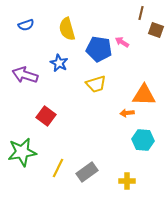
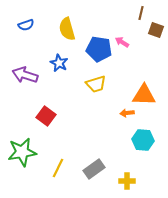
gray rectangle: moved 7 px right, 3 px up
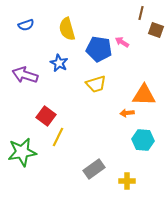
yellow line: moved 31 px up
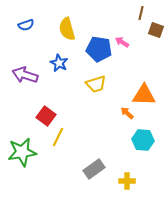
orange arrow: rotated 48 degrees clockwise
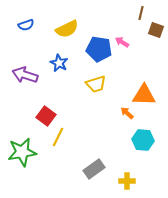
yellow semicircle: rotated 100 degrees counterclockwise
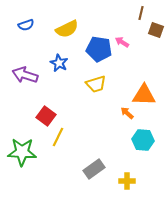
green star: rotated 12 degrees clockwise
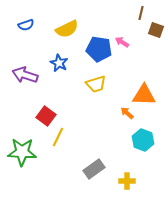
cyan hexagon: rotated 15 degrees clockwise
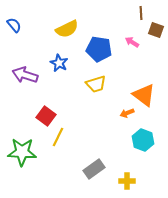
brown line: rotated 16 degrees counterclockwise
blue semicircle: moved 12 px left; rotated 112 degrees counterclockwise
pink arrow: moved 10 px right
orange triangle: rotated 35 degrees clockwise
orange arrow: rotated 64 degrees counterclockwise
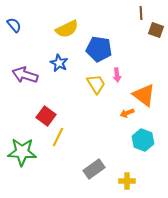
pink arrow: moved 15 px left, 33 px down; rotated 128 degrees counterclockwise
yellow trapezoid: rotated 105 degrees counterclockwise
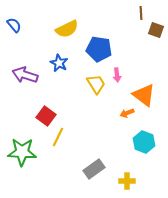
cyan hexagon: moved 1 px right, 2 px down
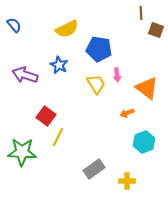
blue star: moved 2 px down
orange triangle: moved 3 px right, 7 px up
cyan hexagon: rotated 20 degrees clockwise
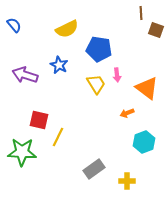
red square: moved 7 px left, 4 px down; rotated 24 degrees counterclockwise
